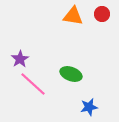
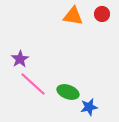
green ellipse: moved 3 px left, 18 px down
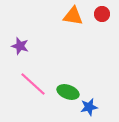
purple star: moved 13 px up; rotated 24 degrees counterclockwise
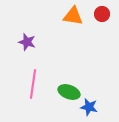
purple star: moved 7 px right, 4 px up
pink line: rotated 56 degrees clockwise
green ellipse: moved 1 px right
blue star: rotated 24 degrees clockwise
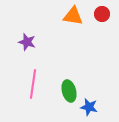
green ellipse: moved 1 px up; rotated 55 degrees clockwise
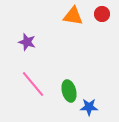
pink line: rotated 48 degrees counterclockwise
blue star: rotated 12 degrees counterclockwise
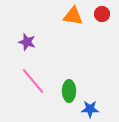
pink line: moved 3 px up
green ellipse: rotated 15 degrees clockwise
blue star: moved 1 px right, 2 px down
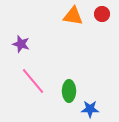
purple star: moved 6 px left, 2 px down
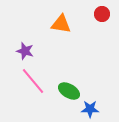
orange triangle: moved 12 px left, 8 px down
purple star: moved 4 px right, 7 px down
green ellipse: rotated 60 degrees counterclockwise
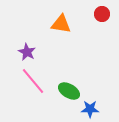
purple star: moved 2 px right, 1 px down; rotated 12 degrees clockwise
